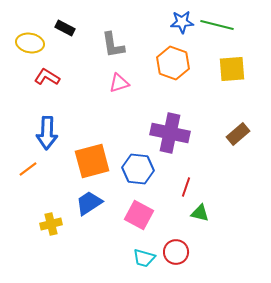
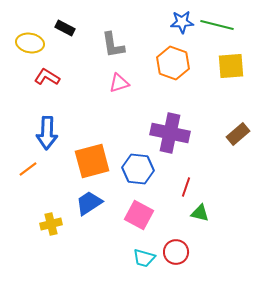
yellow square: moved 1 px left, 3 px up
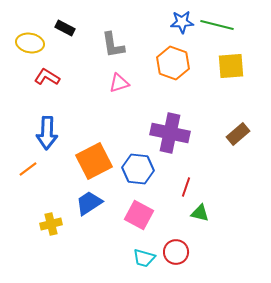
orange square: moved 2 px right; rotated 12 degrees counterclockwise
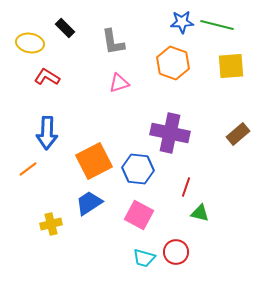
black rectangle: rotated 18 degrees clockwise
gray L-shape: moved 3 px up
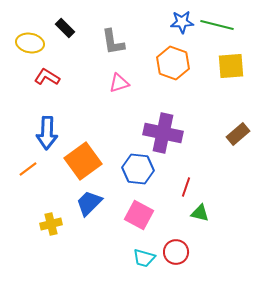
purple cross: moved 7 px left
orange square: moved 11 px left; rotated 9 degrees counterclockwise
blue trapezoid: rotated 12 degrees counterclockwise
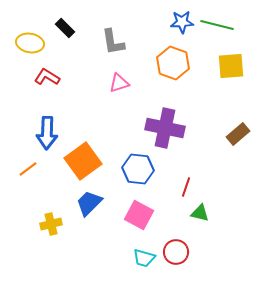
purple cross: moved 2 px right, 5 px up
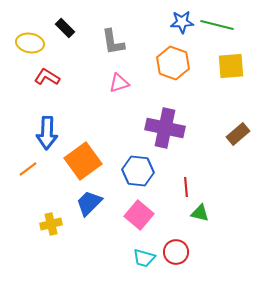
blue hexagon: moved 2 px down
red line: rotated 24 degrees counterclockwise
pink square: rotated 12 degrees clockwise
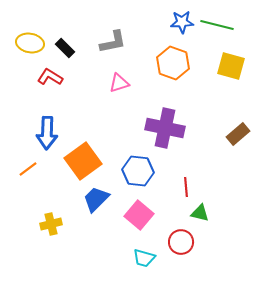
black rectangle: moved 20 px down
gray L-shape: rotated 92 degrees counterclockwise
yellow square: rotated 20 degrees clockwise
red L-shape: moved 3 px right
blue trapezoid: moved 7 px right, 4 px up
red circle: moved 5 px right, 10 px up
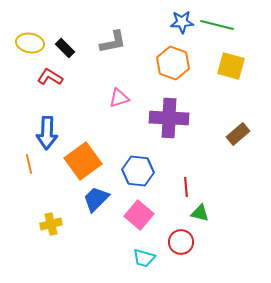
pink triangle: moved 15 px down
purple cross: moved 4 px right, 10 px up; rotated 9 degrees counterclockwise
orange line: moved 1 px right, 5 px up; rotated 66 degrees counterclockwise
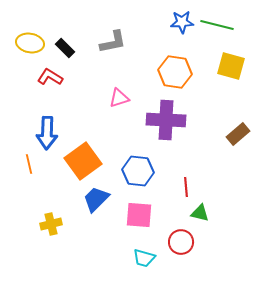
orange hexagon: moved 2 px right, 9 px down; rotated 12 degrees counterclockwise
purple cross: moved 3 px left, 2 px down
pink square: rotated 36 degrees counterclockwise
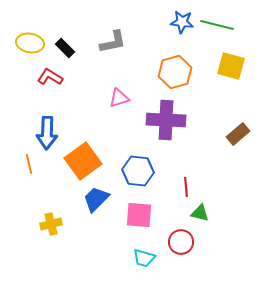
blue star: rotated 10 degrees clockwise
orange hexagon: rotated 24 degrees counterclockwise
